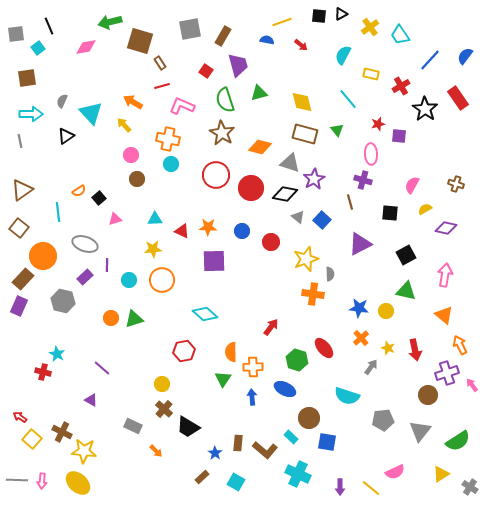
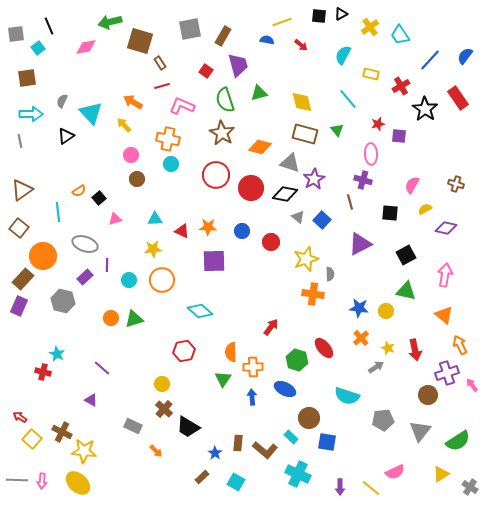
cyan diamond at (205, 314): moved 5 px left, 3 px up
gray arrow at (371, 367): moved 5 px right; rotated 21 degrees clockwise
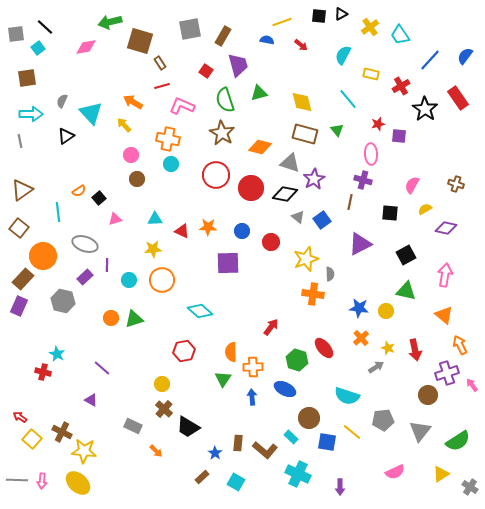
black line at (49, 26): moved 4 px left, 1 px down; rotated 24 degrees counterclockwise
brown line at (350, 202): rotated 28 degrees clockwise
blue square at (322, 220): rotated 12 degrees clockwise
purple square at (214, 261): moved 14 px right, 2 px down
yellow line at (371, 488): moved 19 px left, 56 px up
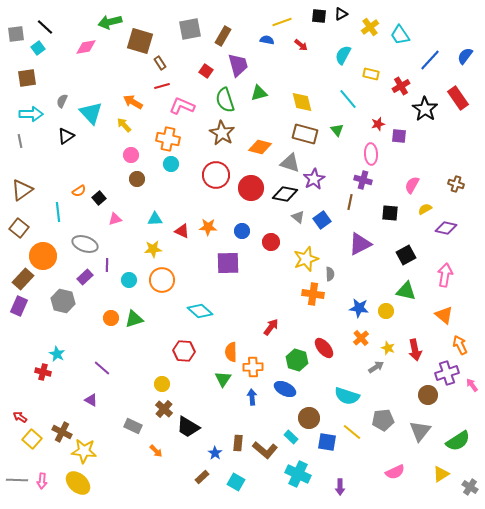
red hexagon at (184, 351): rotated 15 degrees clockwise
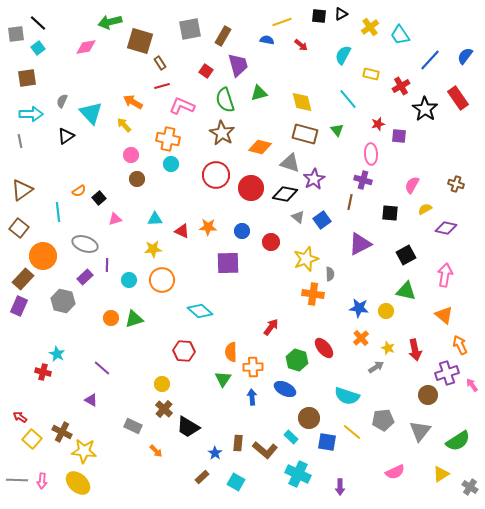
black line at (45, 27): moved 7 px left, 4 px up
